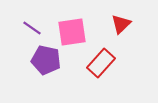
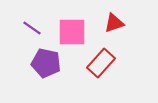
red triangle: moved 7 px left, 1 px up; rotated 25 degrees clockwise
pink square: rotated 8 degrees clockwise
purple pentagon: moved 3 px down
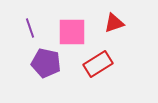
purple line: moved 2 px left; rotated 36 degrees clockwise
red rectangle: moved 3 px left, 1 px down; rotated 16 degrees clockwise
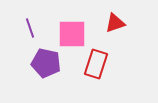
red triangle: moved 1 px right
pink square: moved 2 px down
red rectangle: moved 2 px left; rotated 40 degrees counterclockwise
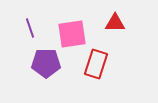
red triangle: rotated 20 degrees clockwise
pink square: rotated 8 degrees counterclockwise
purple pentagon: rotated 12 degrees counterclockwise
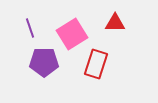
pink square: rotated 24 degrees counterclockwise
purple pentagon: moved 2 px left, 1 px up
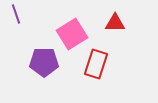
purple line: moved 14 px left, 14 px up
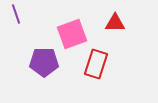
pink square: rotated 12 degrees clockwise
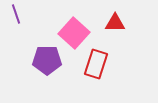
pink square: moved 2 px right, 1 px up; rotated 28 degrees counterclockwise
purple pentagon: moved 3 px right, 2 px up
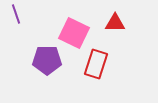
pink square: rotated 16 degrees counterclockwise
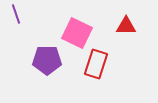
red triangle: moved 11 px right, 3 px down
pink square: moved 3 px right
